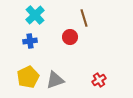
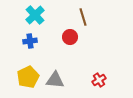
brown line: moved 1 px left, 1 px up
gray triangle: rotated 24 degrees clockwise
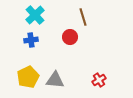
blue cross: moved 1 px right, 1 px up
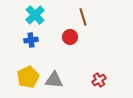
gray triangle: moved 1 px left
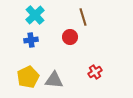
red cross: moved 4 px left, 8 px up
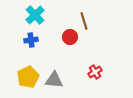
brown line: moved 1 px right, 4 px down
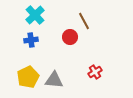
brown line: rotated 12 degrees counterclockwise
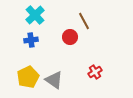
gray triangle: rotated 30 degrees clockwise
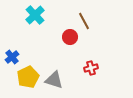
blue cross: moved 19 px left, 17 px down; rotated 32 degrees counterclockwise
red cross: moved 4 px left, 4 px up; rotated 16 degrees clockwise
gray triangle: rotated 18 degrees counterclockwise
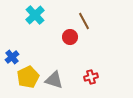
red cross: moved 9 px down
